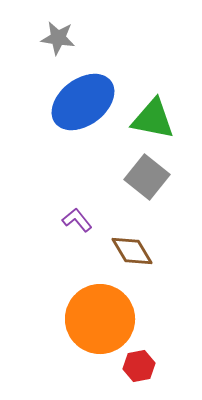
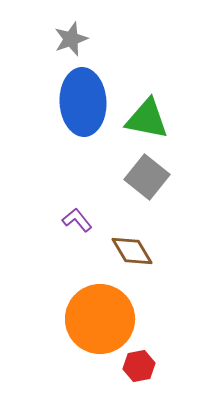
gray star: moved 13 px right, 1 px down; rotated 28 degrees counterclockwise
blue ellipse: rotated 56 degrees counterclockwise
green triangle: moved 6 px left
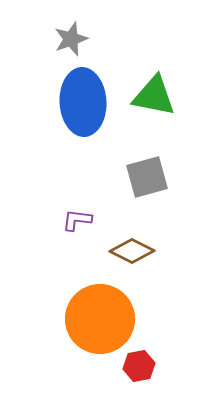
green triangle: moved 7 px right, 23 px up
gray square: rotated 36 degrees clockwise
purple L-shape: rotated 44 degrees counterclockwise
brown diamond: rotated 33 degrees counterclockwise
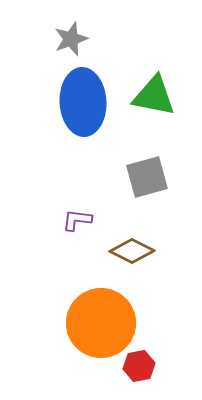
orange circle: moved 1 px right, 4 px down
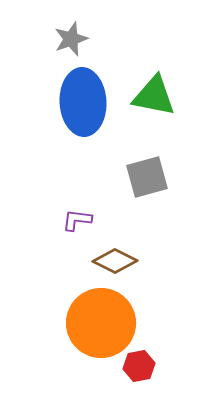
brown diamond: moved 17 px left, 10 px down
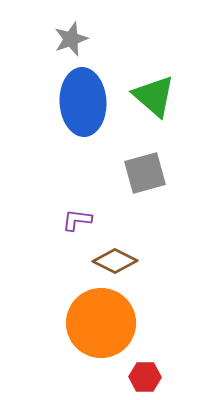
green triangle: rotated 30 degrees clockwise
gray square: moved 2 px left, 4 px up
red hexagon: moved 6 px right, 11 px down; rotated 12 degrees clockwise
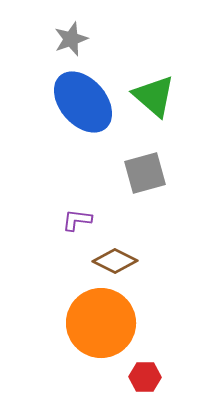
blue ellipse: rotated 38 degrees counterclockwise
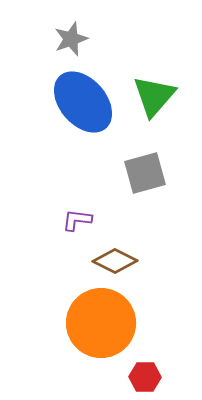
green triangle: rotated 30 degrees clockwise
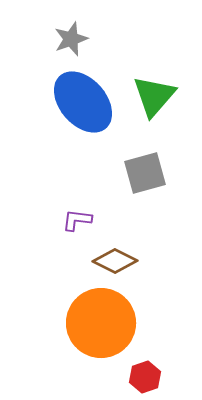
red hexagon: rotated 20 degrees counterclockwise
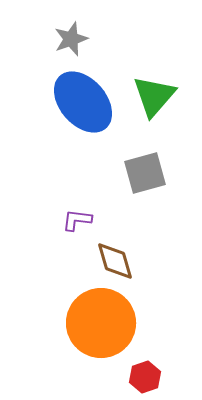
brown diamond: rotated 48 degrees clockwise
